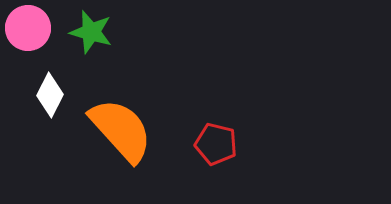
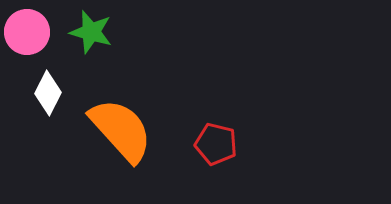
pink circle: moved 1 px left, 4 px down
white diamond: moved 2 px left, 2 px up
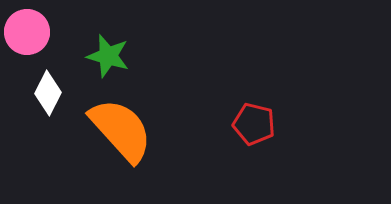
green star: moved 17 px right, 24 px down
red pentagon: moved 38 px right, 20 px up
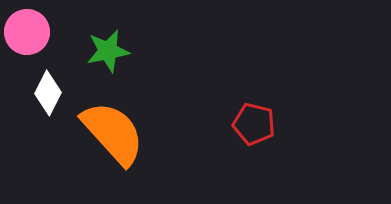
green star: moved 5 px up; rotated 27 degrees counterclockwise
orange semicircle: moved 8 px left, 3 px down
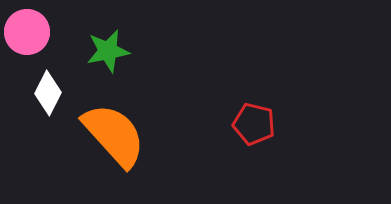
orange semicircle: moved 1 px right, 2 px down
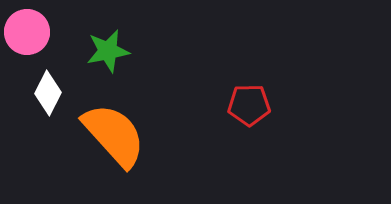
red pentagon: moved 5 px left, 19 px up; rotated 15 degrees counterclockwise
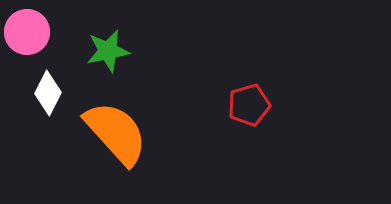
red pentagon: rotated 15 degrees counterclockwise
orange semicircle: moved 2 px right, 2 px up
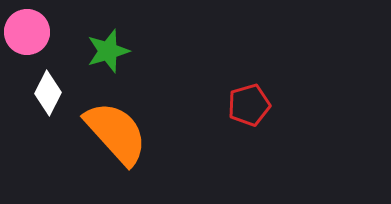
green star: rotated 6 degrees counterclockwise
